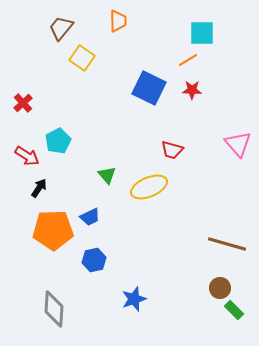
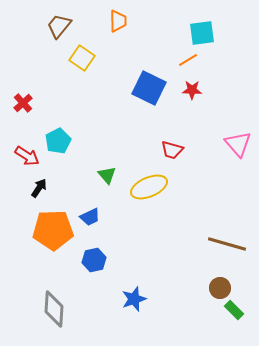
brown trapezoid: moved 2 px left, 2 px up
cyan square: rotated 8 degrees counterclockwise
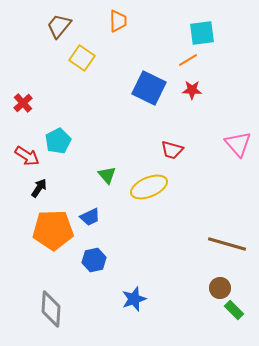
gray diamond: moved 3 px left
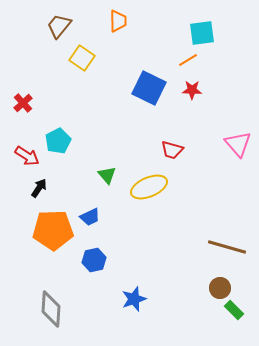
brown line: moved 3 px down
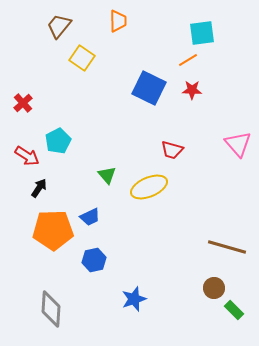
brown circle: moved 6 px left
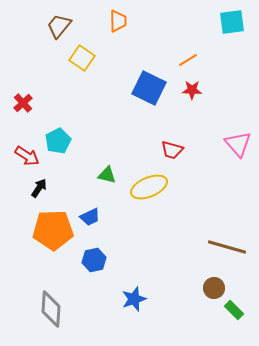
cyan square: moved 30 px right, 11 px up
green triangle: rotated 36 degrees counterclockwise
